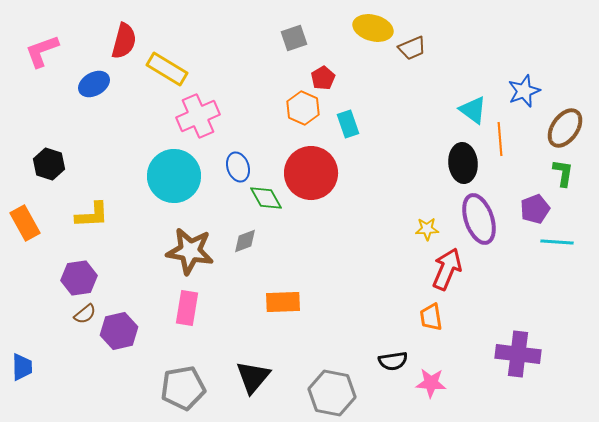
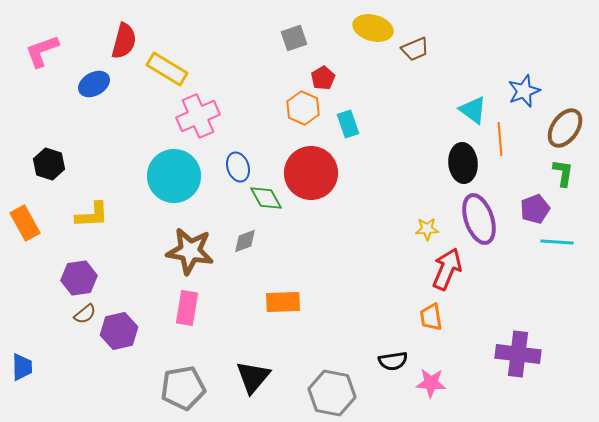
brown trapezoid at (412, 48): moved 3 px right, 1 px down
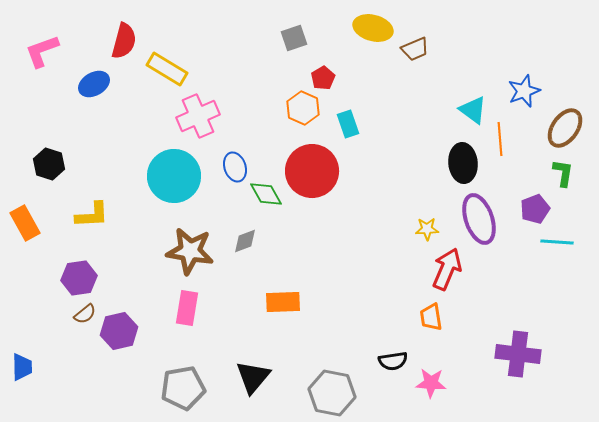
blue ellipse at (238, 167): moved 3 px left
red circle at (311, 173): moved 1 px right, 2 px up
green diamond at (266, 198): moved 4 px up
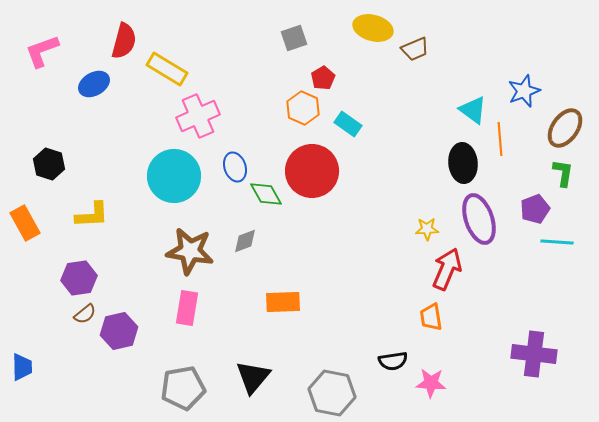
cyan rectangle at (348, 124): rotated 36 degrees counterclockwise
purple cross at (518, 354): moved 16 px right
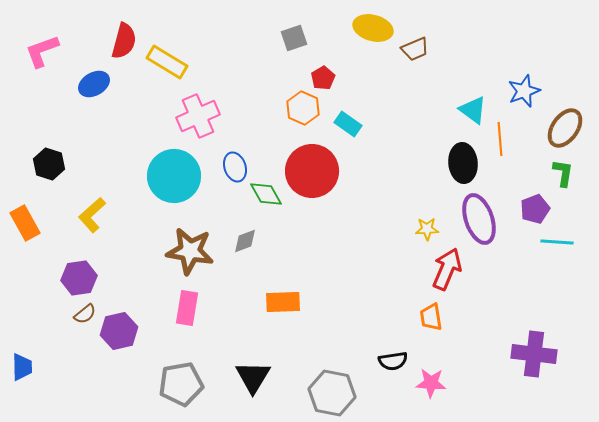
yellow rectangle at (167, 69): moved 7 px up
yellow L-shape at (92, 215): rotated 141 degrees clockwise
black triangle at (253, 377): rotated 9 degrees counterclockwise
gray pentagon at (183, 388): moved 2 px left, 4 px up
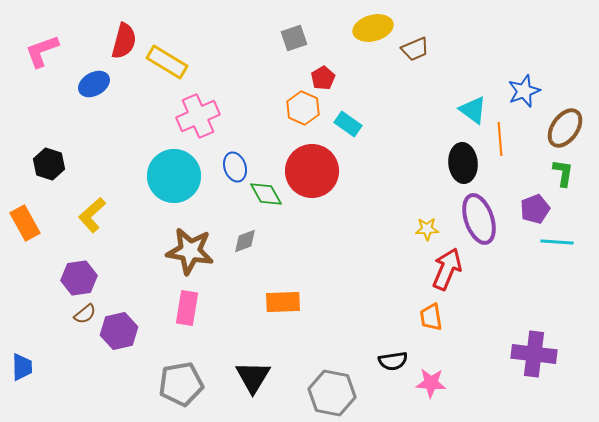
yellow ellipse at (373, 28): rotated 30 degrees counterclockwise
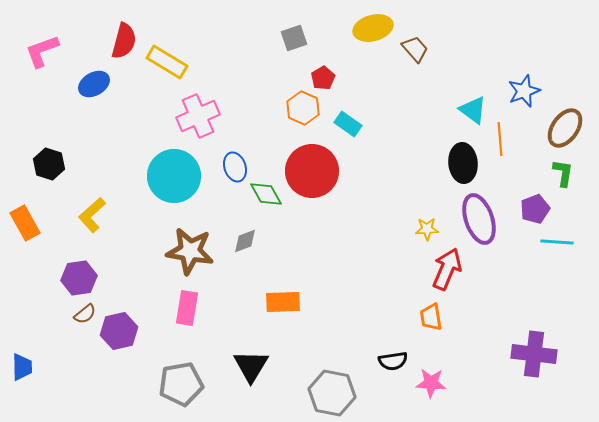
brown trapezoid at (415, 49): rotated 108 degrees counterclockwise
black triangle at (253, 377): moved 2 px left, 11 px up
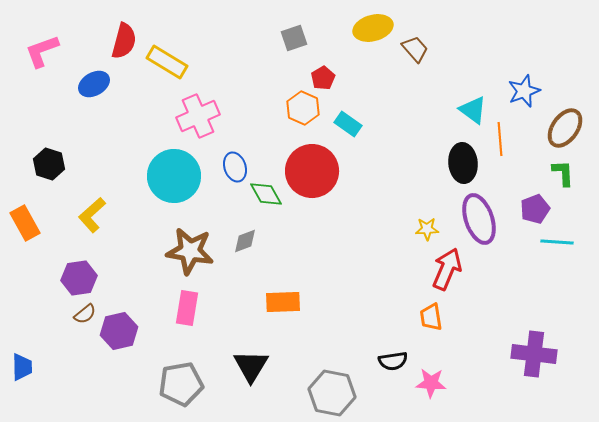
green L-shape at (563, 173): rotated 12 degrees counterclockwise
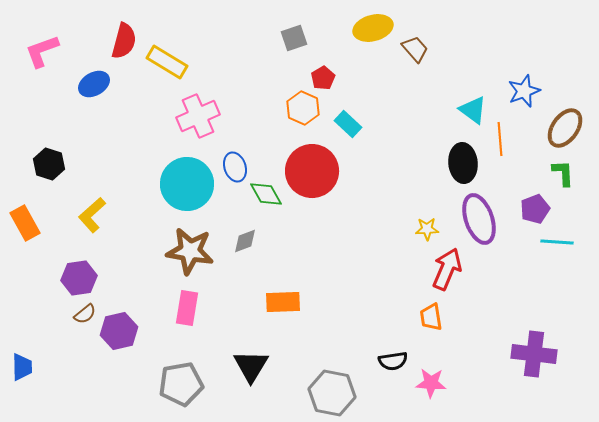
cyan rectangle at (348, 124): rotated 8 degrees clockwise
cyan circle at (174, 176): moved 13 px right, 8 px down
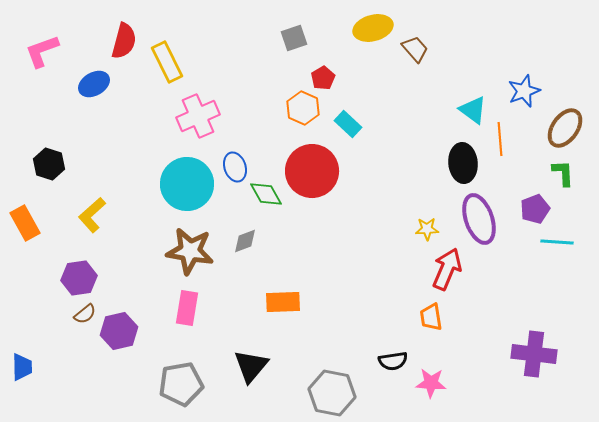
yellow rectangle at (167, 62): rotated 33 degrees clockwise
black triangle at (251, 366): rotated 9 degrees clockwise
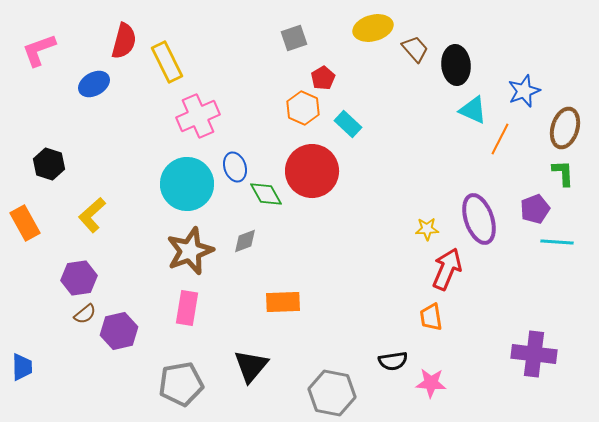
pink L-shape at (42, 51): moved 3 px left, 1 px up
cyan triangle at (473, 110): rotated 12 degrees counterclockwise
brown ellipse at (565, 128): rotated 18 degrees counterclockwise
orange line at (500, 139): rotated 32 degrees clockwise
black ellipse at (463, 163): moved 7 px left, 98 px up
brown star at (190, 251): rotated 30 degrees counterclockwise
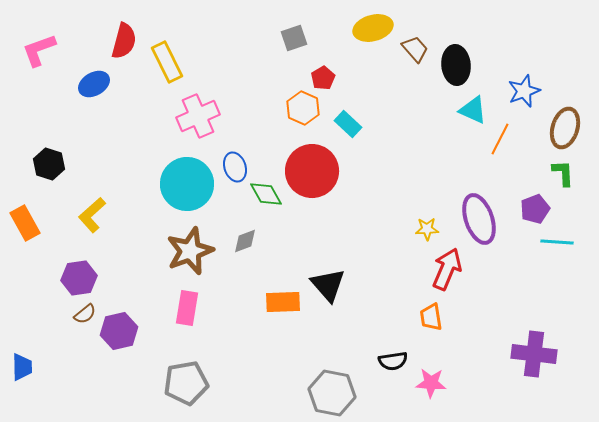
black triangle at (251, 366): moved 77 px right, 81 px up; rotated 21 degrees counterclockwise
gray pentagon at (181, 384): moved 5 px right, 1 px up
